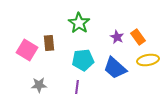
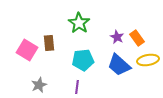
orange rectangle: moved 1 px left, 1 px down
blue trapezoid: moved 4 px right, 3 px up
gray star: rotated 21 degrees counterclockwise
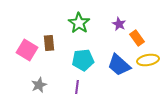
purple star: moved 2 px right, 13 px up
